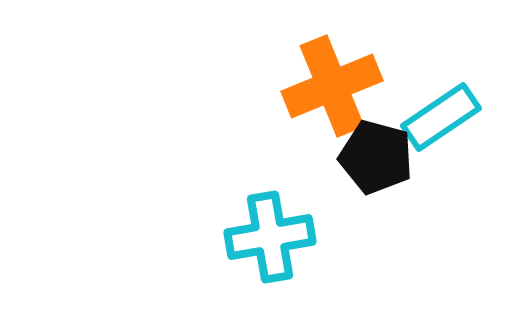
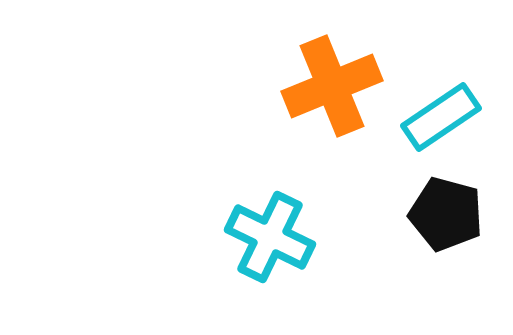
black pentagon: moved 70 px right, 57 px down
cyan cross: rotated 36 degrees clockwise
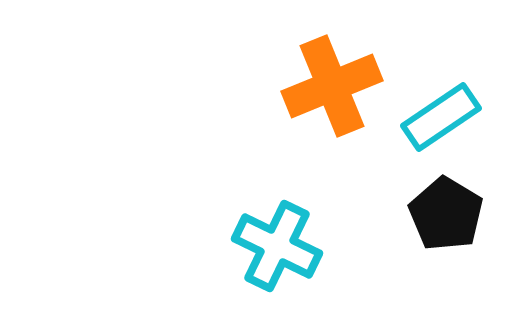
black pentagon: rotated 16 degrees clockwise
cyan cross: moved 7 px right, 9 px down
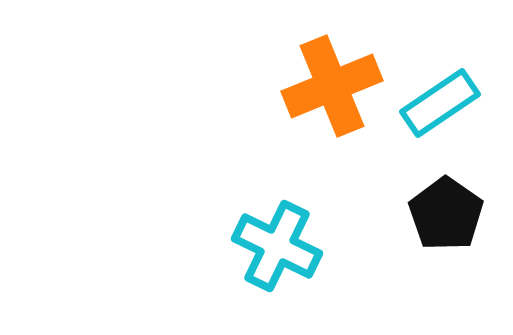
cyan rectangle: moved 1 px left, 14 px up
black pentagon: rotated 4 degrees clockwise
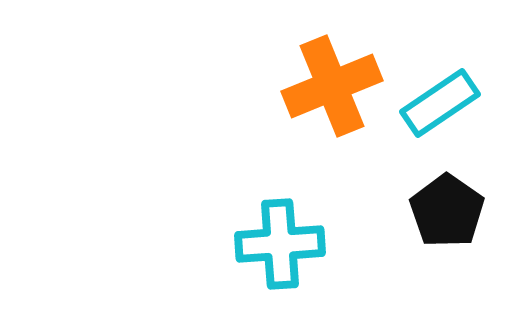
black pentagon: moved 1 px right, 3 px up
cyan cross: moved 3 px right, 2 px up; rotated 30 degrees counterclockwise
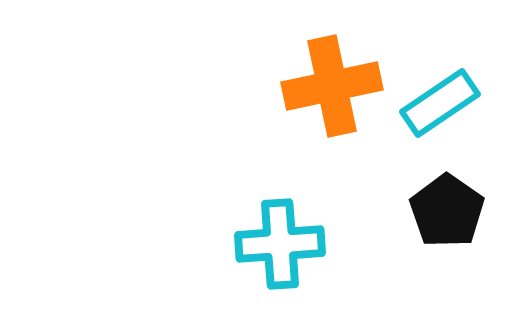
orange cross: rotated 10 degrees clockwise
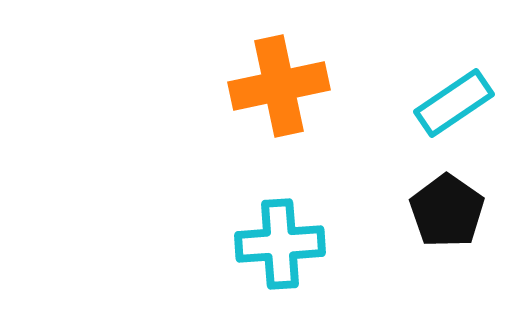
orange cross: moved 53 px left
cyan rectangle: moved 14 px right
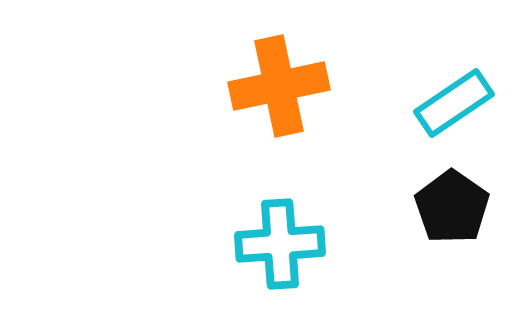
black pentagon: moved 5 px right, 4 px up
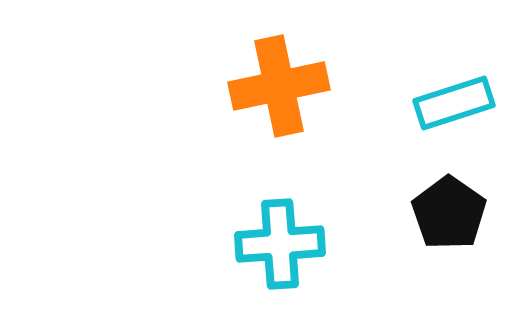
cyan rectangle: rotated 16 degrees clockwise
black pentagon: moved 3 px left, 6 px down
